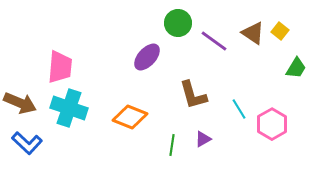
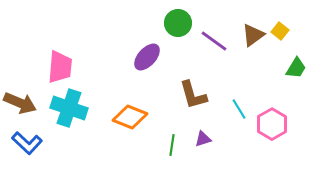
brown triangle: moved 2 px down; rotated 50 degrees clockwise
purple triangle: rotated 12 degrees clockwise
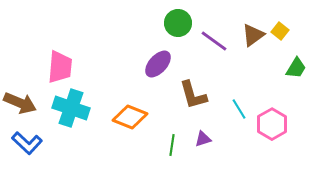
purple ellipse: moved 11 px right, 7 px down
cyan cross: moved 2 px right
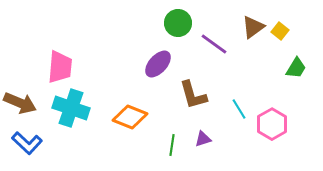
brown triangle: moved 8 px up
purple line: moved 3 px down
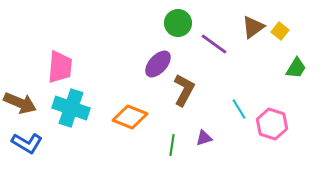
brown L-shape: moved 9 px left, 5 px up; rotated 136 degrees counterclockwise
pink hexagon: rotated 12 degrees counterclockwise
purple triangle: moved 1 px right, 1 px up
blue L-shape: rotated 12 degrees counterclockwise
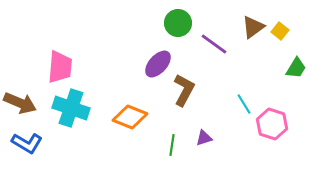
cyan line: moved 5 px right, 5 px up
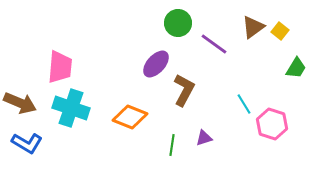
purple ellipse: moved 2 px left
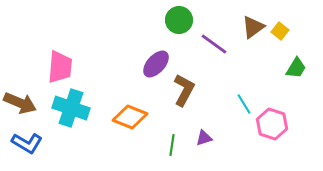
green circle: moved 1 px right, 3 px up
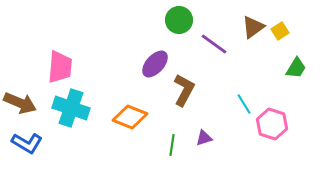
yellow square: rotated 18 degrees clockwise
purple ellipse: moved 1 px left
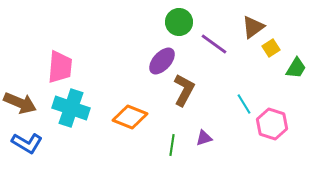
green circle: moved 2 px down
yellow square: moved 9 px left, 17 px down
purple ellipse: moved 7 px right, 3 px up
